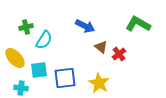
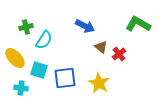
cyan square: rotated 24 degrees clockwise
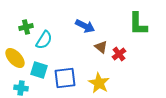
green L-shape: rotated 120 degrees counterclockwise
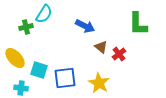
cyan semicircle: moved 26 px up
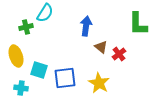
cyan semicircle: moved 1 px right, 1 px up
blue arrow: moved 1 px right; rotated 108 degrees counterclockwise
yellow ellipse: moved 1 px right, 2 px up; rotated 25 degrees clockwise
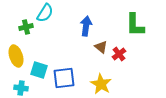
green L-shape: moved 3 px left, 1 px down
blue square: moved 1 px left
yellow star: moved 2 px right, 1 px down
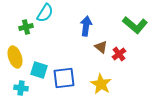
green L-shape: rotated 50 degrees counterclockwise
yellow ellipse: moved 1 px left, 1 px down
